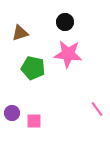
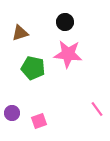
pink square: moved 5 px right; rotated 21 degrees counterclockwise
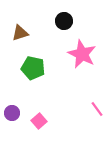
black circle: moved 1 px left, 1 px up
pink star: moved 14 px right; rotated 20 degrees clockwise
pink square: rotated 21 degrees counterclockwise
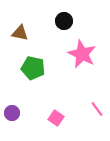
brown triangle: rotated 30 degrees clockwise
pink square: moved 17 px right, 3 px up; rotated 14 degrees counterclockwise
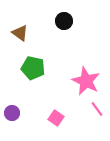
brown triangle: rotated 24 degrees clockwise
pink star: moved 4 px right, 27 px down
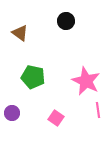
black circle: moved 2 px right
green pentagon: moved 9 px down
pink line: moved 1 px right, 1 px down; rotated 28 degrees clockwise
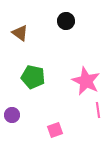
purple circle: moved 2 px down
pink square: moved 1 px left, 12 px down; rotated 35 degrees clockwise
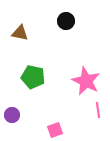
brown triangle: rotated 24 degrees counterclockwise
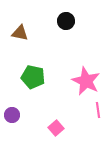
pink square: moved 1 px right, 2 px up; rotated 21 degrees counterclockwise
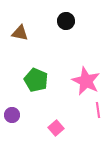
green pentagon: moved 3 px right, 3 px down; rotated 10 degrees clockwise
